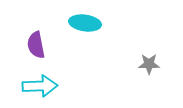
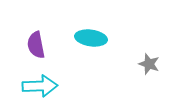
cyan ellipse: moved 6 px right, 15 px down
gray star: rotated 20 degrees clockwise
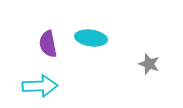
purple semicircle: moved 12 px right, 1 px up
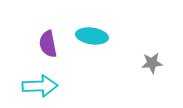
cyan ellipse: moved 1 px right, 2 px up
gray star: moved 3 px right, 1 px up; rotated 25 degrees counterclockwise
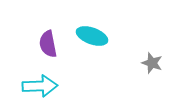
cyan ellipse: rotated 12 degrees clockwise
gray star: rotated 25 degrees clockwise
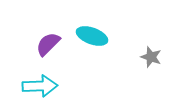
purple semicircle: rotated 56 degrees clockwise
gray star: moved 1 px left, 6 px up
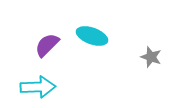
purple semicircle: moved 1 px left, 1 px down
cyan arrow: moved 2 px left, 1 px down
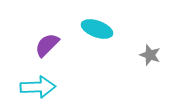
cyan ellipse: moved 5 px right, 7 px up
gray star: moved 1 px left, 2 px up
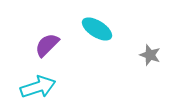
cyan ellipse: rotated 12 degrees clockwise
cyan arrow: rotated 16 degrees counterclockwise
